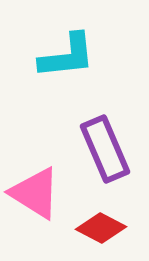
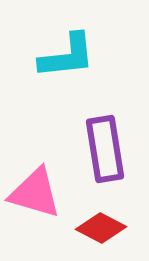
purple rectangle: rotated 14 degrees clockwise
pink triangle: rotated 16 degrees counterclockwise
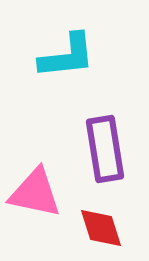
pink triangle: rotated 4 degrees counterclockwise
red diamond: rotated 45 degrees clockwise
